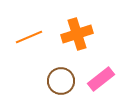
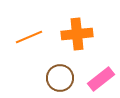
orange cross: rotated 12 degrees clockwise
brown circle: moved 1 px left, 3 px up
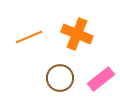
orange cross: rotated 28 degrees clockwise
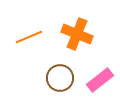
pink rectangle: moved 1 px left, 1 px down
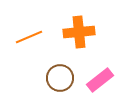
orange cross: moved 2 px right, 2 px up; rotated 28 degrees counterclockwise
